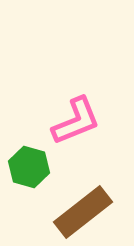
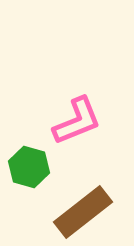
pink L-shape: moved 1 px right
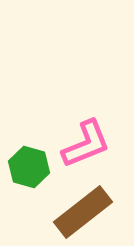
pink L-shape: moved 9 px right, 23 px down
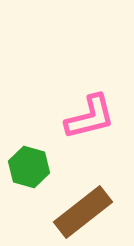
pink L-shape: moved 4 px right, 27 px up; rotated 8 degrees clockwise
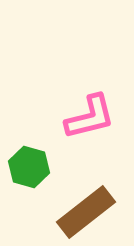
brown rectangle: moved 3 px right
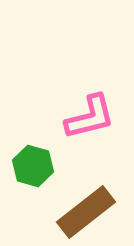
green hexagon: moved 4 px right, 1 px up
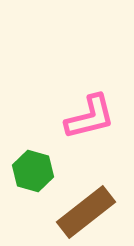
green hexagon: moved 5 px down
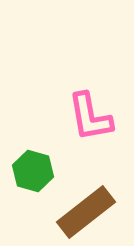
pink L-shape: rotated 94 degrees clockwise
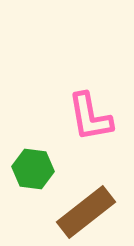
green hexagon: moved 2 px up; rotated 9 degrees counterclockwise
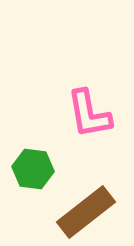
pink L-shape: moved 1 px left, 3 px up
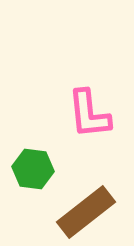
pink L-shape: rotated 4 degrees clockwise
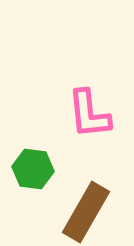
brown rectangle: rotated 22 degrees counterclockwise
